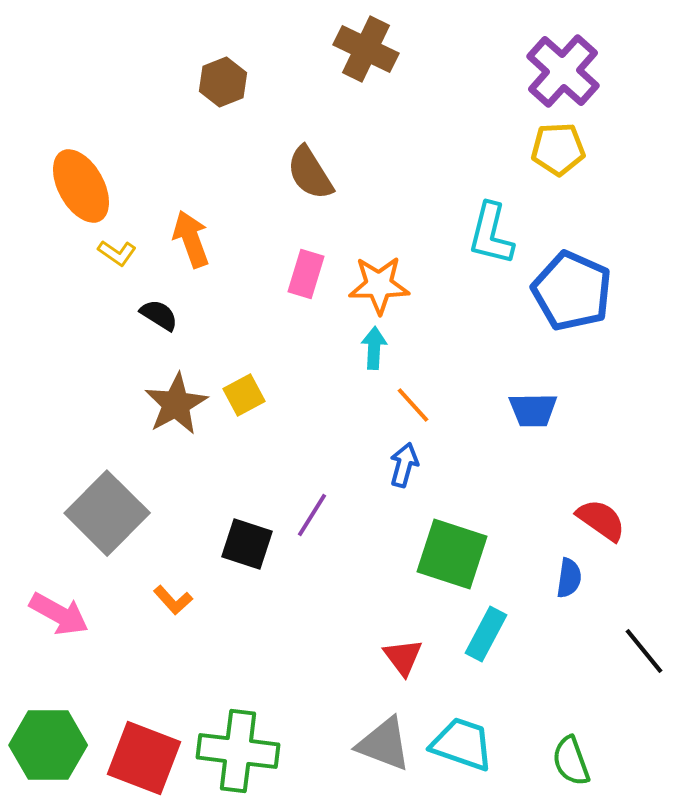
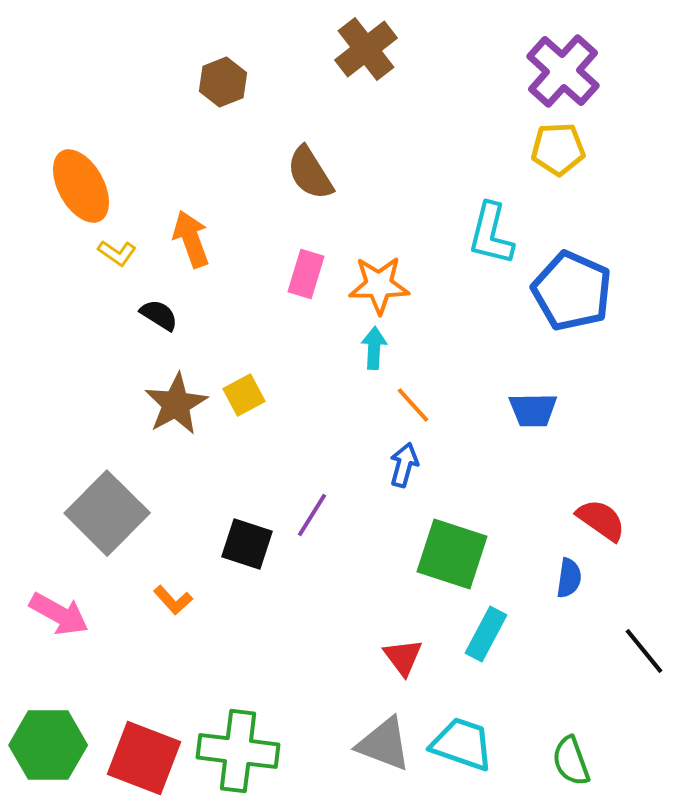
brown cross: rotated 26 degrees clockwise
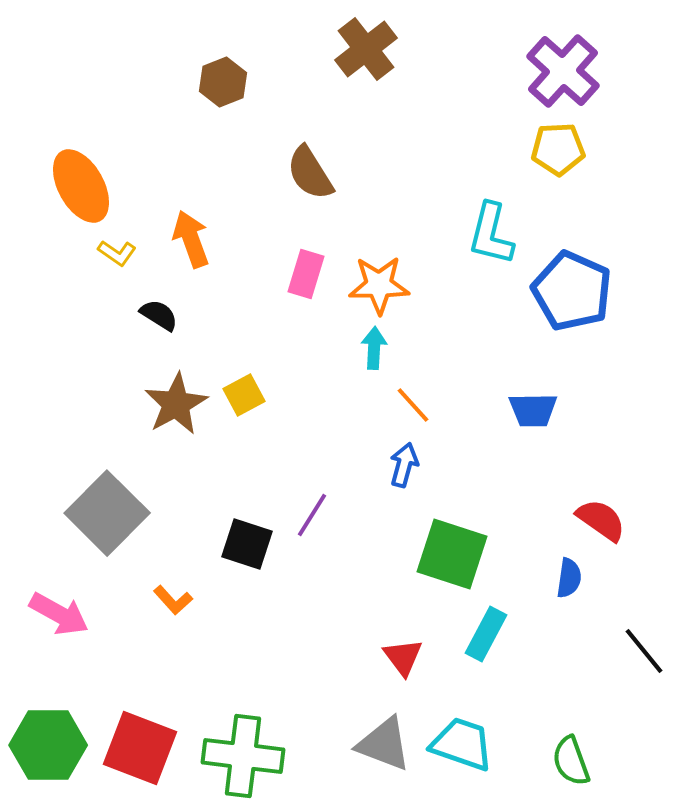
green cross: moved 5 px right, 5 px down
red square: moved 4 px left, 10 px up
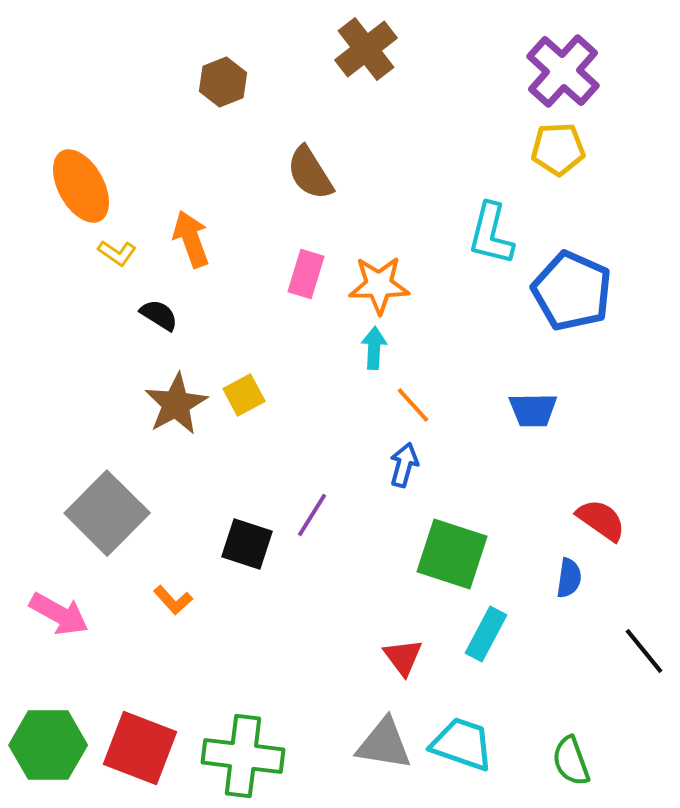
gray triangle: rotated 12 degrees counterclockwise
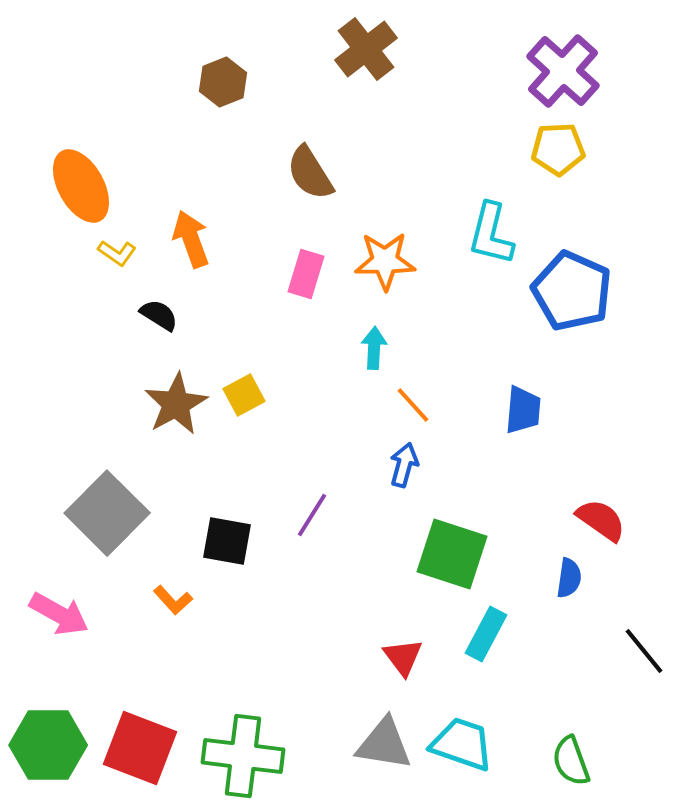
orange star: moved 6 px right, 24 px up
blue trapezoid: moved 10 px left; rotated 84 degrees counterclockwise
black square: moved 20 px left, 3 px up; rotated 8 degrees counterclockwise
